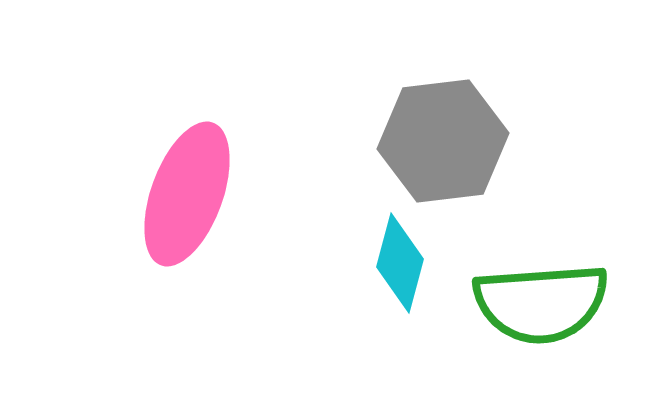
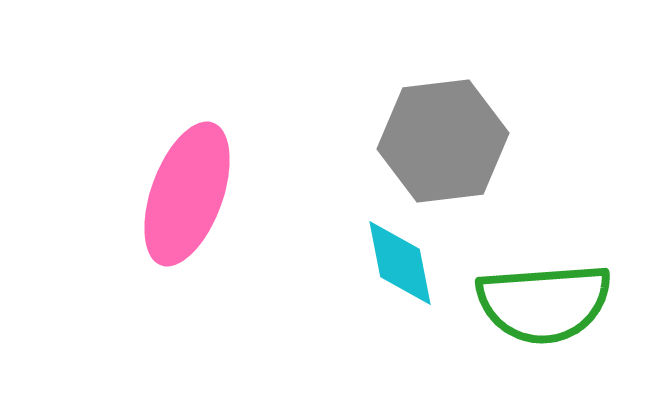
cyan diamond: rotated 26 degrees counterclockwise
green semicircle: moved 3 px right
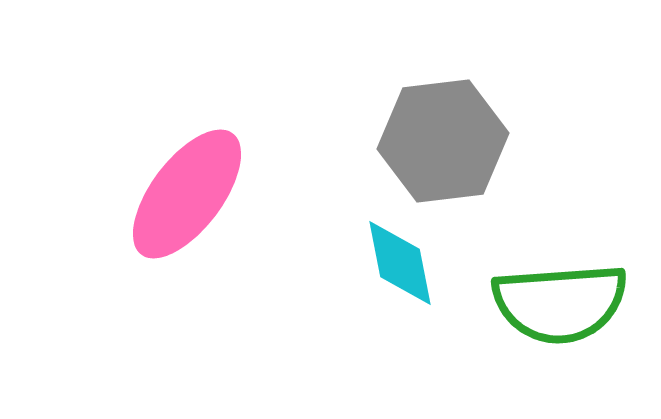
pink ellipse: rotated 17 degrees clockwise
green semicircle: moved 16 px right
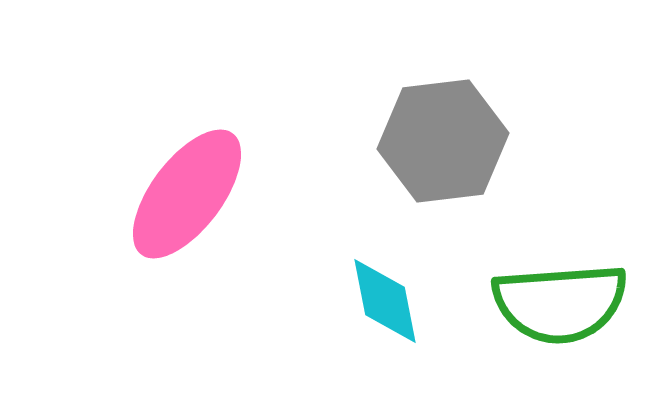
cyan diamond: moved 15 px left, 38 px down
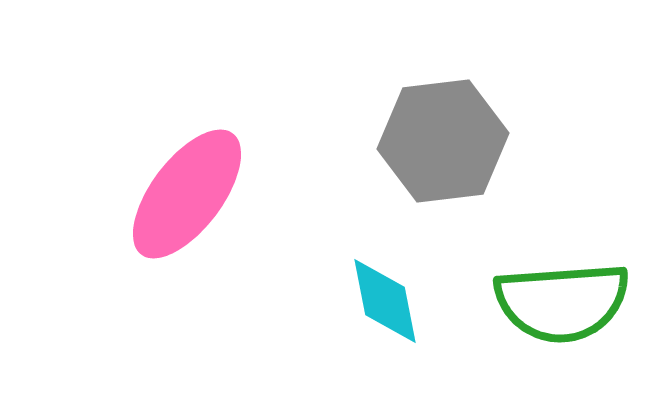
green semicircle: moved 2 px right, 1 px up
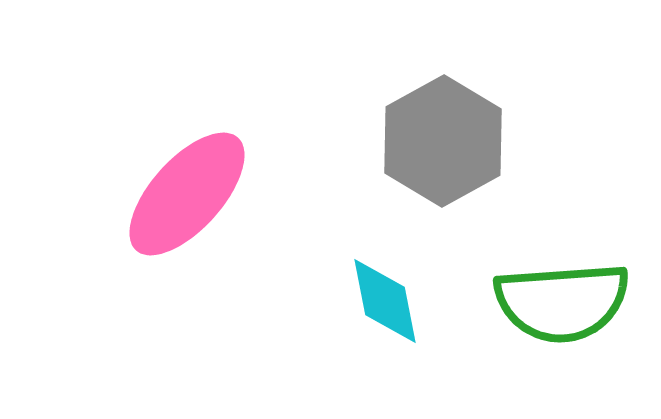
gray hexagon: rotated 22 degrees counterclockwise
pink ellipse: rotated 5 degrees clockwise
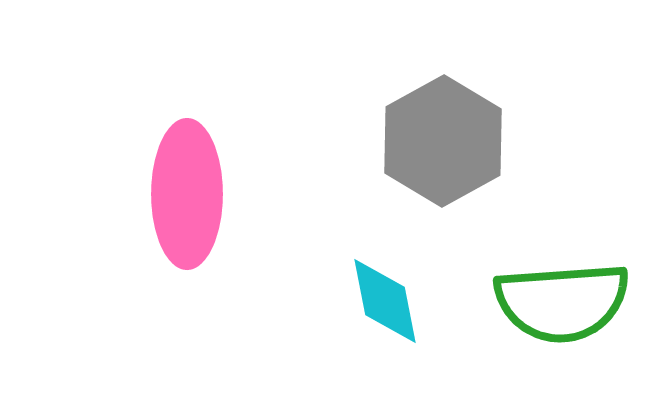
pink ellipse: rotated 42 degrees counterclockwise
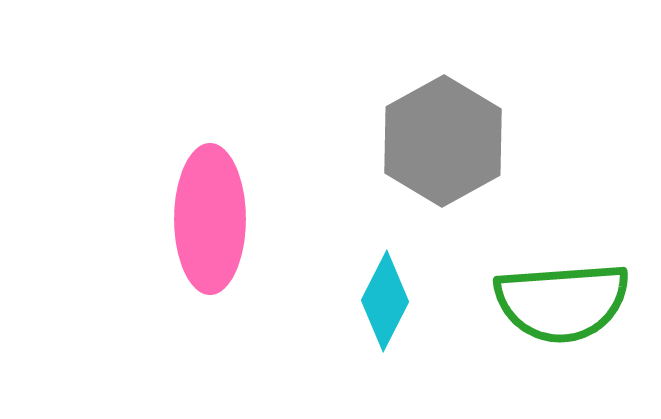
pink ellipse: moved 23 px right, 25 px down
cyan diamond: rotated 38 degrees clockwise
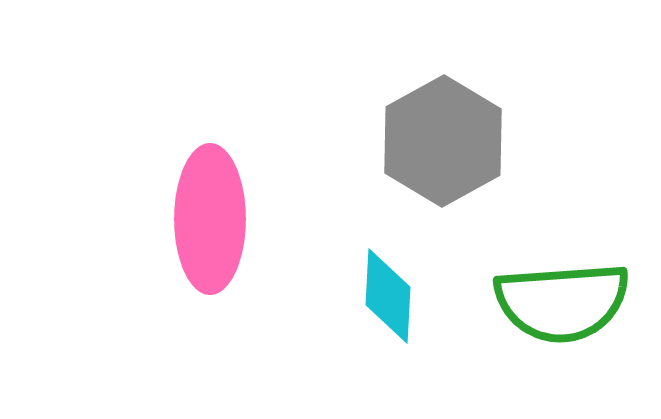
cyan diamond: moved 3 px right, 5 px up; rotated 24 degrees counterclockwise
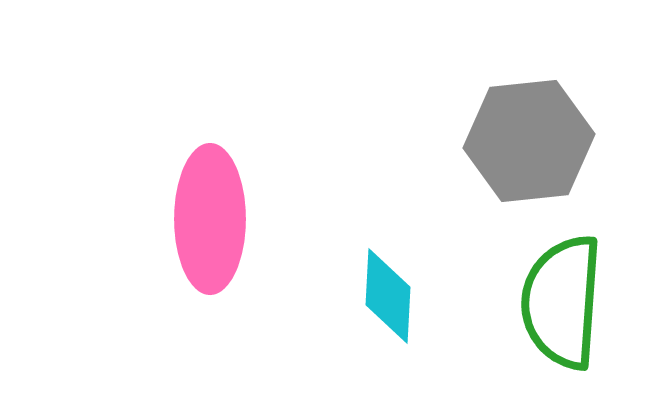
gray hexagon: moved 86 px right; rotated 23 degrees clockwise
green semicircle: rotated 98 degrees clockwise
